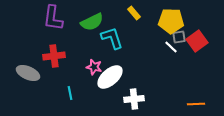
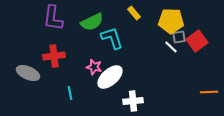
white cross: moved 1 px left, 2 px down
orange line: moved 13 px right, 12 px up
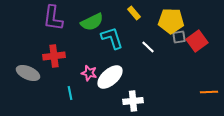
white line: moved 23 px left
pink star: moved 5 px left, 6 px down
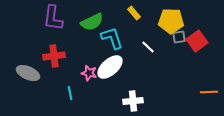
white ellipse: moved 10 px up
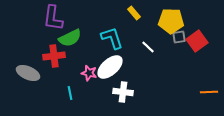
green semicircle: moved 22 px left, 16 px down
white cross: moved 10 px left, 9 px up; rotated 12 degrees clockwise
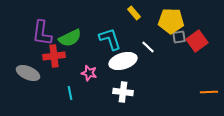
purple L-shape: moved 11 px left, 15 px down
cyan L-shape: moved 2 px left, 1 px down
white ellipse: moved 13 px right, 6 px up; rotated 24 degrees clockwise
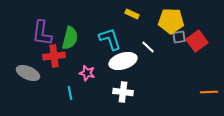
yellow rectangle: moved 2 px left, 1 px down; rotated 24 degrees counterclockwise
green semicircle: rotated 50 degrees counterclockwise
pink star: moved 2 px left
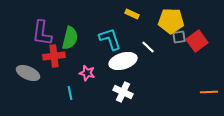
white cross: rotated 18 degrees clockwise
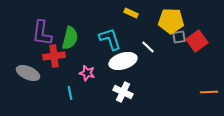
yellow rectangle: moved 1 px left, 1 px up
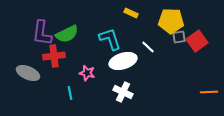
green semicircle: moved 3 px left, 4 px up; rotated 50 degrees clockwise
